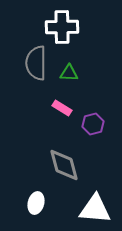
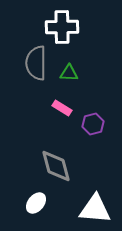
gray diamond: moved 8 px left, 1 px down
white ellipse: rotated 25 degrees clockwise
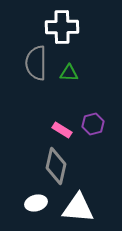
pink rectangle: moved 22 px down
gray diamond: rotated 27 degrees clockwise
white ellipse: rotated 35 degrees clockwise
white triangle: moved 17 px left, 1 px up
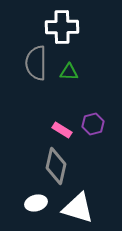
green triangle: moved 1 px up
white triangle: rotated 12 degrees clockwise
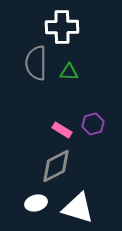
gray diamond: rotated 51 degrees clockwise
